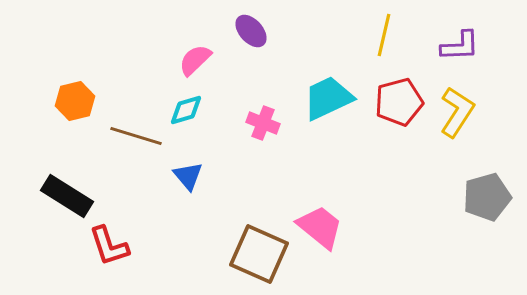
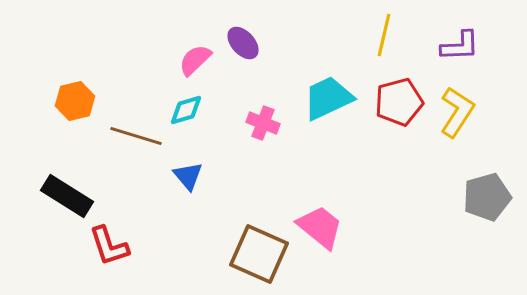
purple ellipse: moved 8 px left, 12 px down
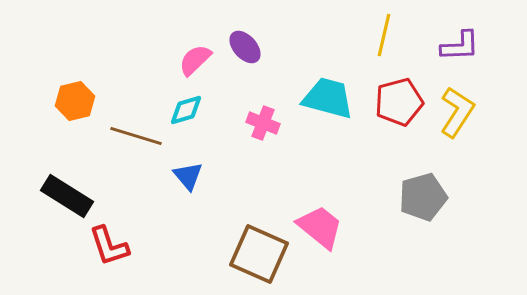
purple ellipse: moved 2 px right, 4 px down
cyan trapezoid: rotated 40 degrees clockwise
gray pentagon: moved 64 px left
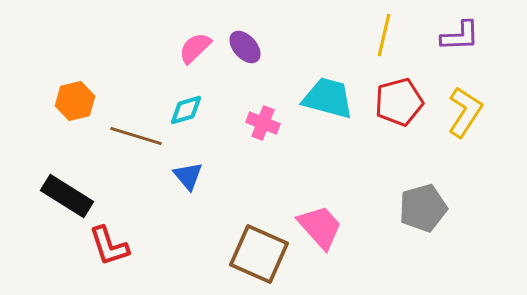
purple L-shape: moved 10 px up
pink semicircle: moved 12 px up
yellow L-shape: moved 8 px right
gray pentagon: moved 11 px down
pink trapezoid: rotated 9 degrees clockwise
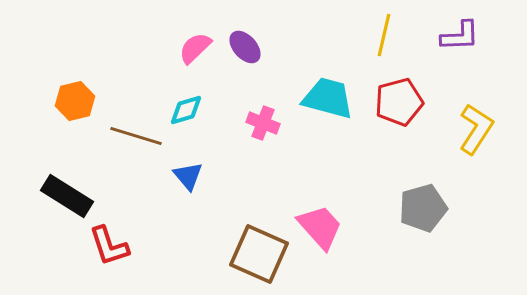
yellow L-shape: moved 11 px right, 17 px down
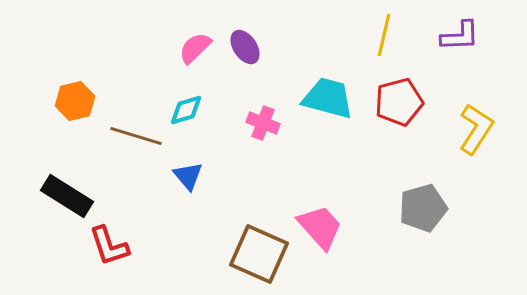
purple ellipse: rotated 8 degrees clockwise
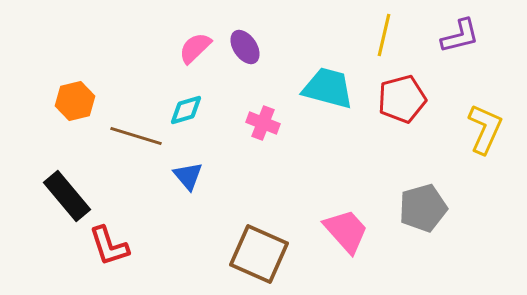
purple L-shape: rotated 12 degrees counterclockwise
cyan trapezoid: moved 10 px up
red pentagon: moved 3 px right, 3 px up
yellow L-shape: moved 9 px right; rotated 9 degrees counterclockwise
black rectangle: rotated 18 degrees clockwise
pink trapezoid: moved 26 px right, 4 px down
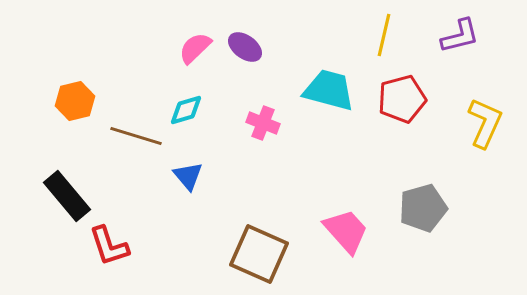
purple ellipse: rotated 20 degrees counterclockwise
cyan trapezoid: moved 1 px right, 2 px down
yellow L-shape: moved 6 px up
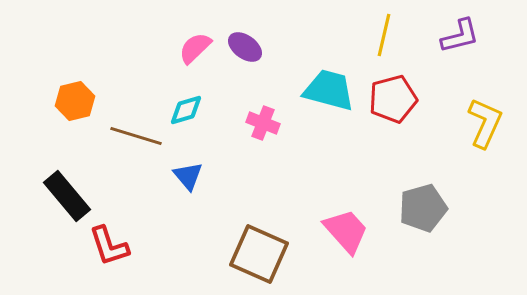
red pentagon: moved 9 px left
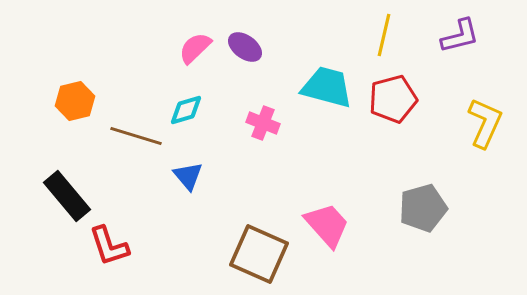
cyan trapezoid: moved 2 px left, 3 px up
pink trapezoid: moved 19 px left, 6 px up
